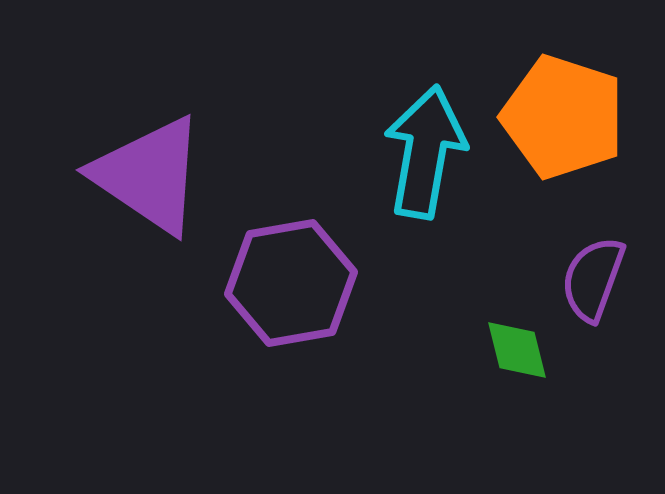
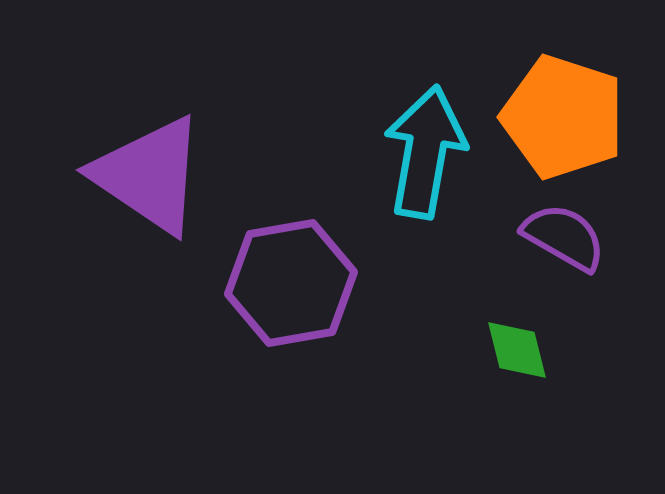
purple semicircle: moved 29 px left, 42 px up; rotated 100 degrees clockwise
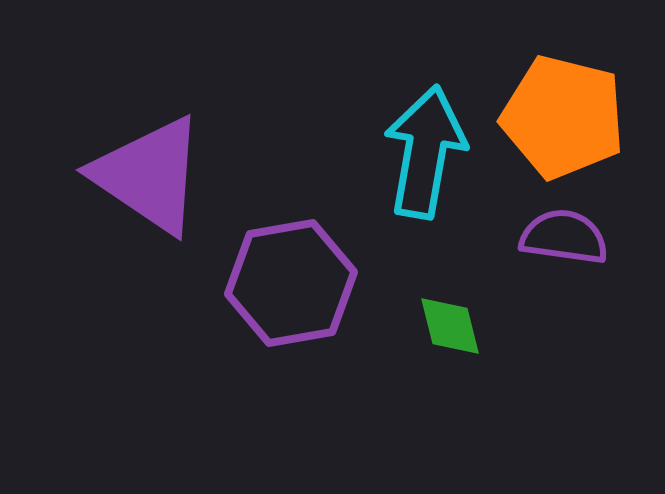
orange pentagon: rotated 4 degrees counterclockwise
purple semicircle: rotated 22 degrees counterclockwise
green diamond: moved 67 px left, 24 px up
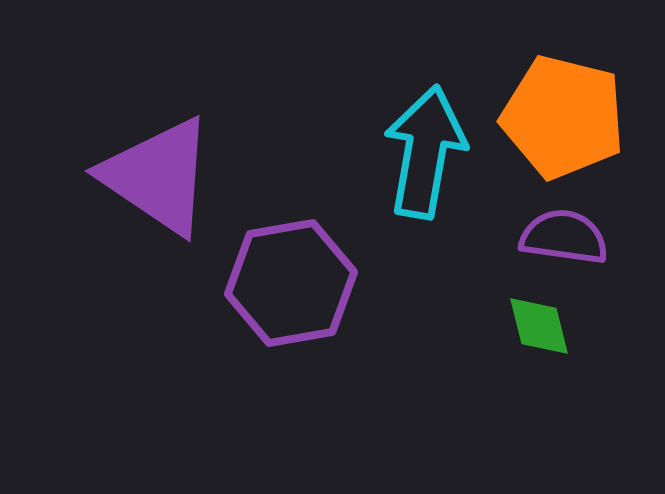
purple triangle: moved 9 px right, 1 px down
green diamond: moved 89 px right
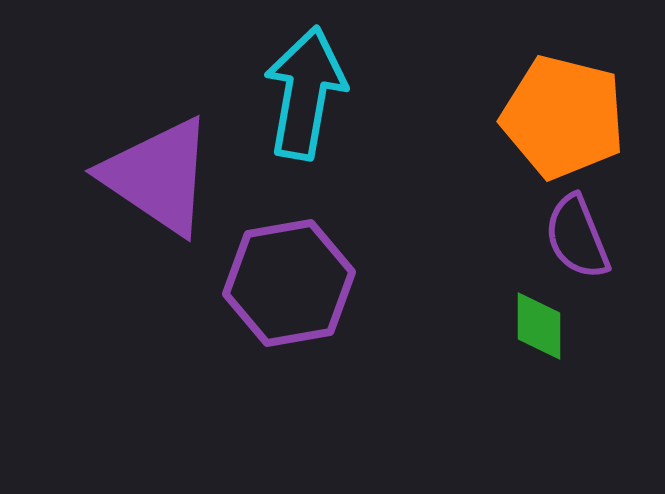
cyan arrow: moved 120 px left, 59 px up
purple semicircle: moved 13 px right; rotated 120 degrees counterclockwise
purple hexagon: moved 2 px left
green diamond: rotated 14 degrees clockwise
